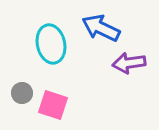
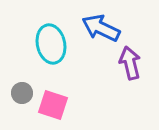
purple arrow: moved 1 px right; rotated 84 degrees clockwise
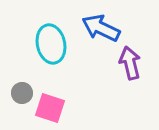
pink square: moved 3 px left, 3 px down
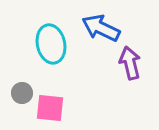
pink square: rotated 12 degrees counterclockwise
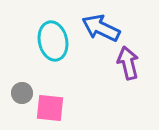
cyan ellipse: moved 2 px right, 3 px up
purple arrow: moved 2 px left
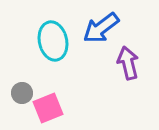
blue arrow: rotated 63 degrees counterclockwise
pink square: moved 2 px left; rotated 28 degrees counterclockwise
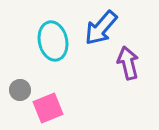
blue arrow: rotated 12 degrees counterclockwise
gray circle: moved 2 px left, 3 px up
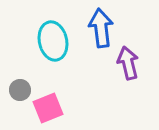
blue arrow: rotated 132 degrees clockwise
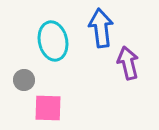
gray circle: moved 4 px right, 10 px up
pink square: rotated 24 degrees clockwise
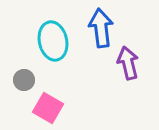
pink square: rotated 28 degrees clockwise
